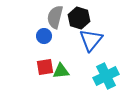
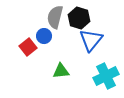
red square: moved 17 px left, 20 px up; rotated 30 degrees counterclockwise
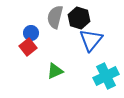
blue circle: moved 13 px left, 3 px up
green triangle: moved 6 px left; rotated 18 degrees counterclockwise
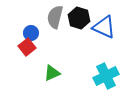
blue triangle: moved 13 px right, 13 px up; rotated 45 degrees counterclockwise
red square: moved 1 px left
green triangle: moved 3 px left, 2 px down
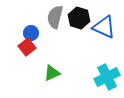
cyan cross: moved 1 px right, 1 px down
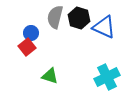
green triangle: moved 2 px left, 3 px down; rotated 42 degrees clockwise
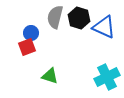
red square: rotated 18 degrees clockwise
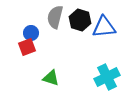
black hexagon: moved 1 px right, 2 px down
blue triangle: rotated 30 degrees counterclockwise
green triangle: moved 1 px right, 2 px down
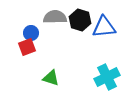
gray semicircle: rotated 75 degrees clockwise
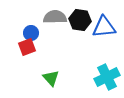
black hexagon: rotated 10 degrees counterclockwise
green triangle: rotated 30 degrees clockwise
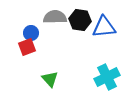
green triangle: moved 1 px left, 1 px down
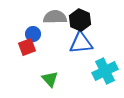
black hexagon: rotated 15 degrees clockwise
blue triangle: moved 23 px left, 16 px down
blue circle: moved 2 px right, 1 px down
cyan cross: moved 2 px left, 6 px up
